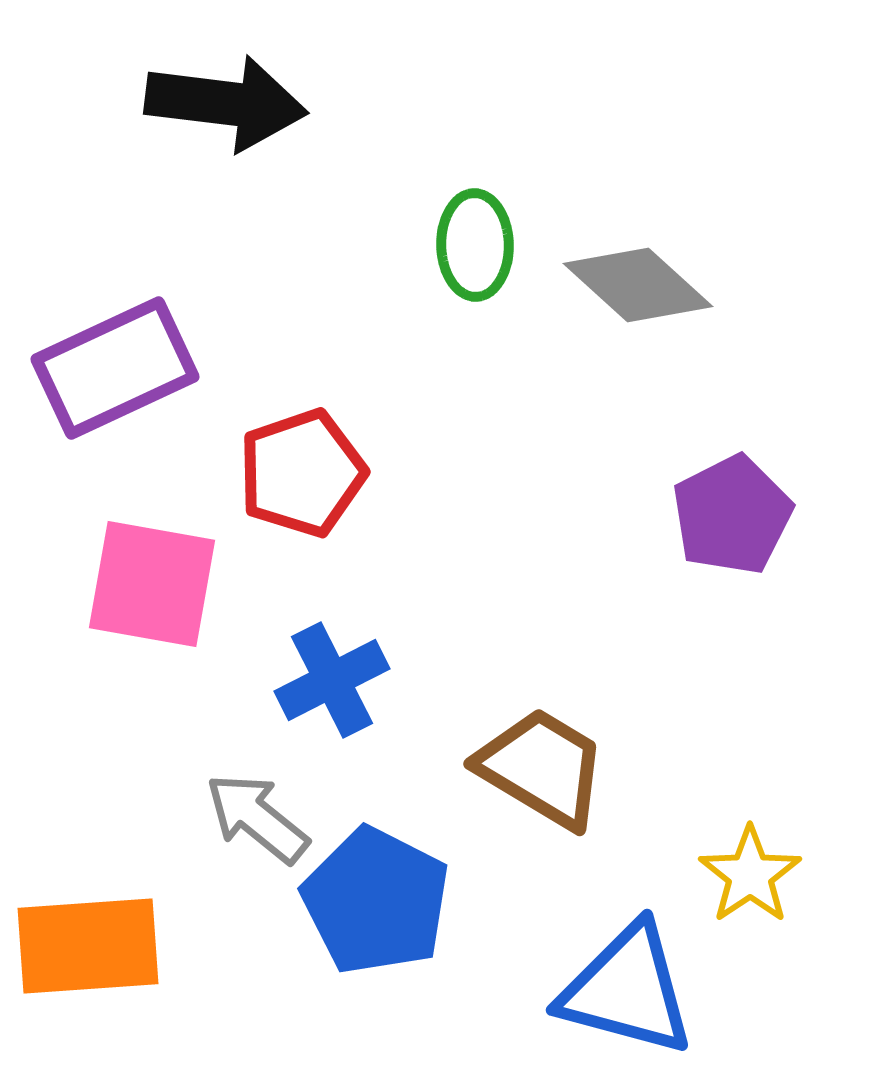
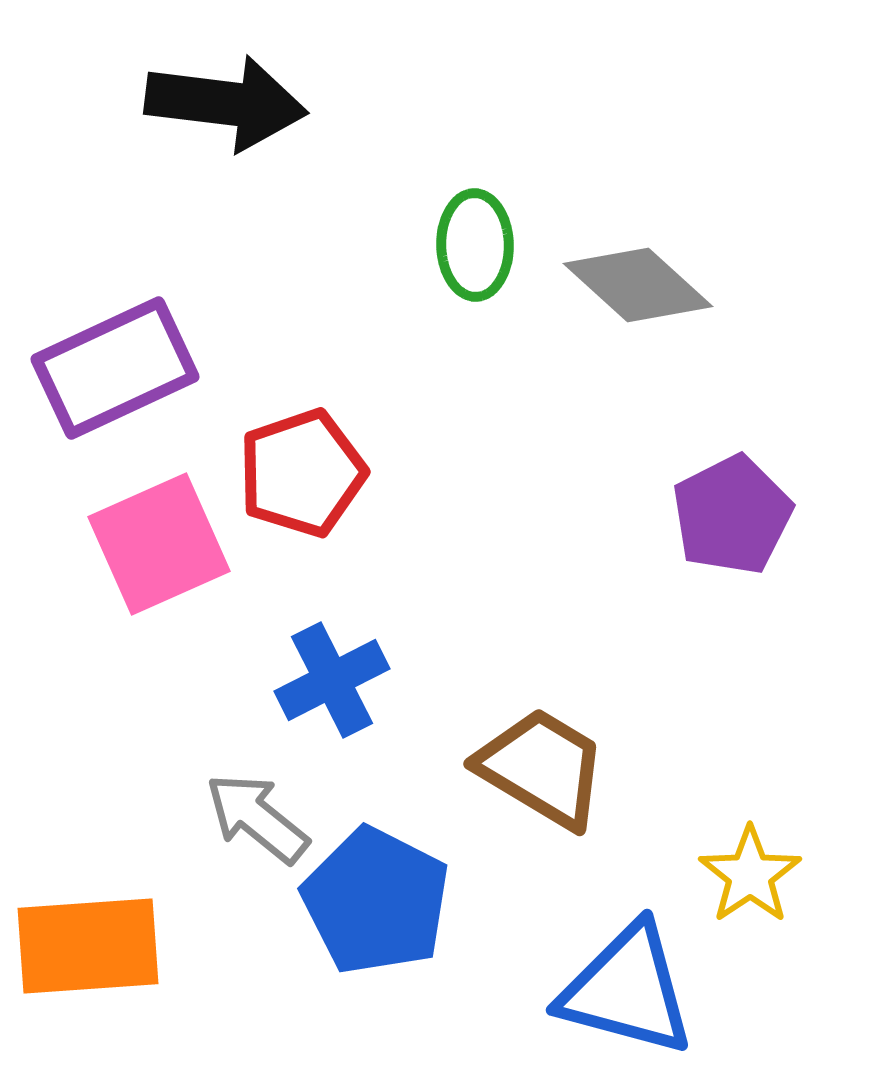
pink square: moved 7 px right, 40 px up; rotated 34 degrees counterclockwise
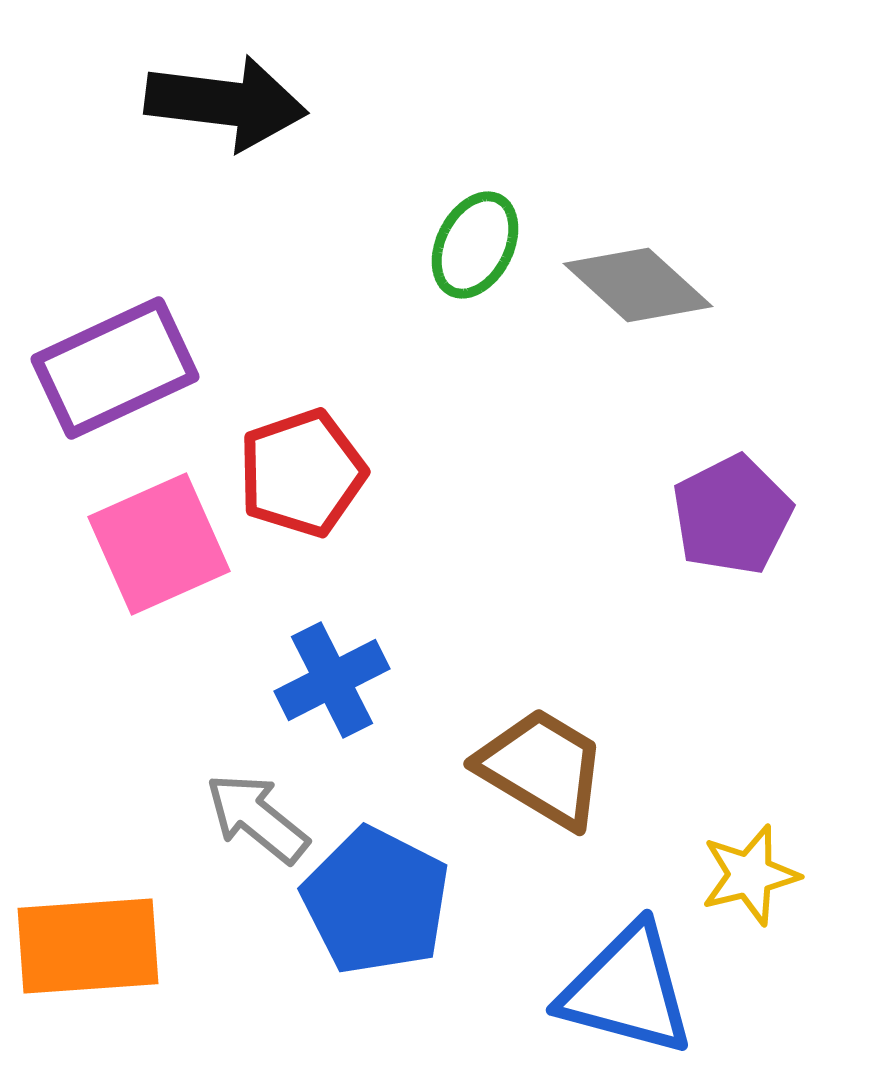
green ellipse: rotated 28 degrees clockwise
yellow star: rotated 20 degrees clockwise
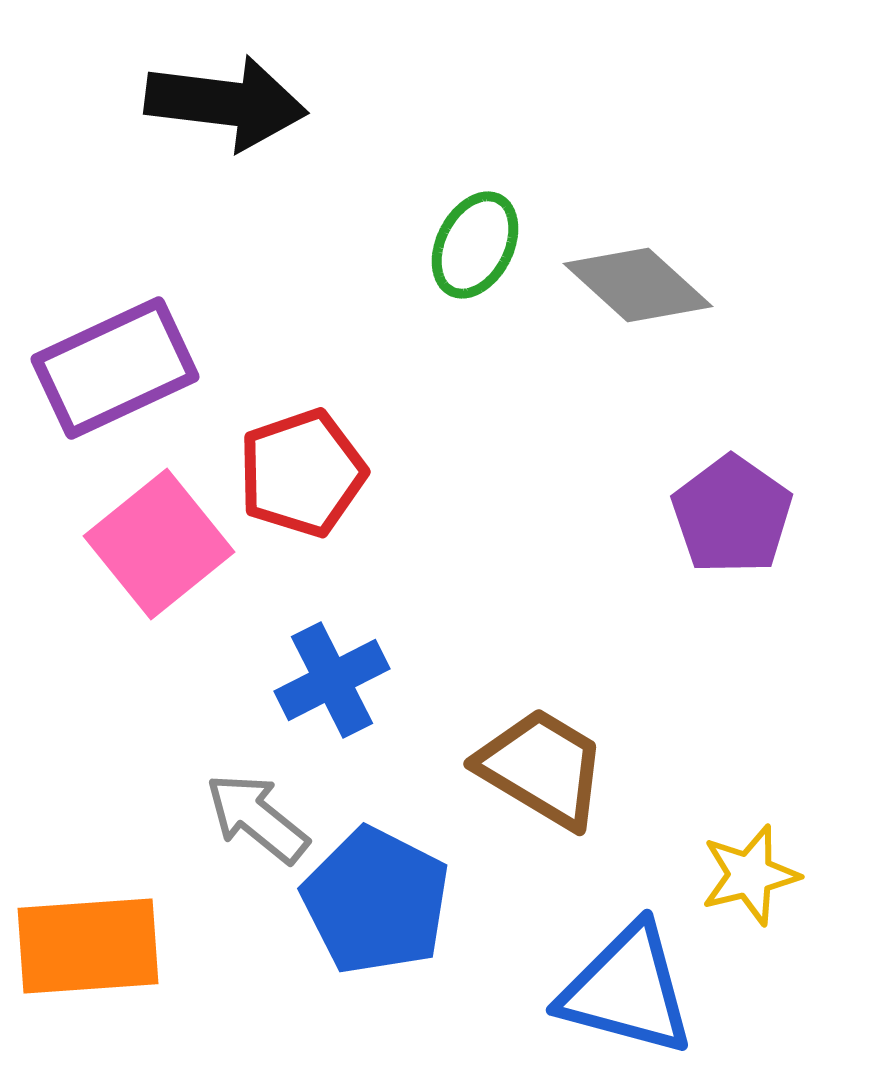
purple pentagon: rotated 10 degrees counterclockwise
pink square: rotated 15 degrees counterclockwise
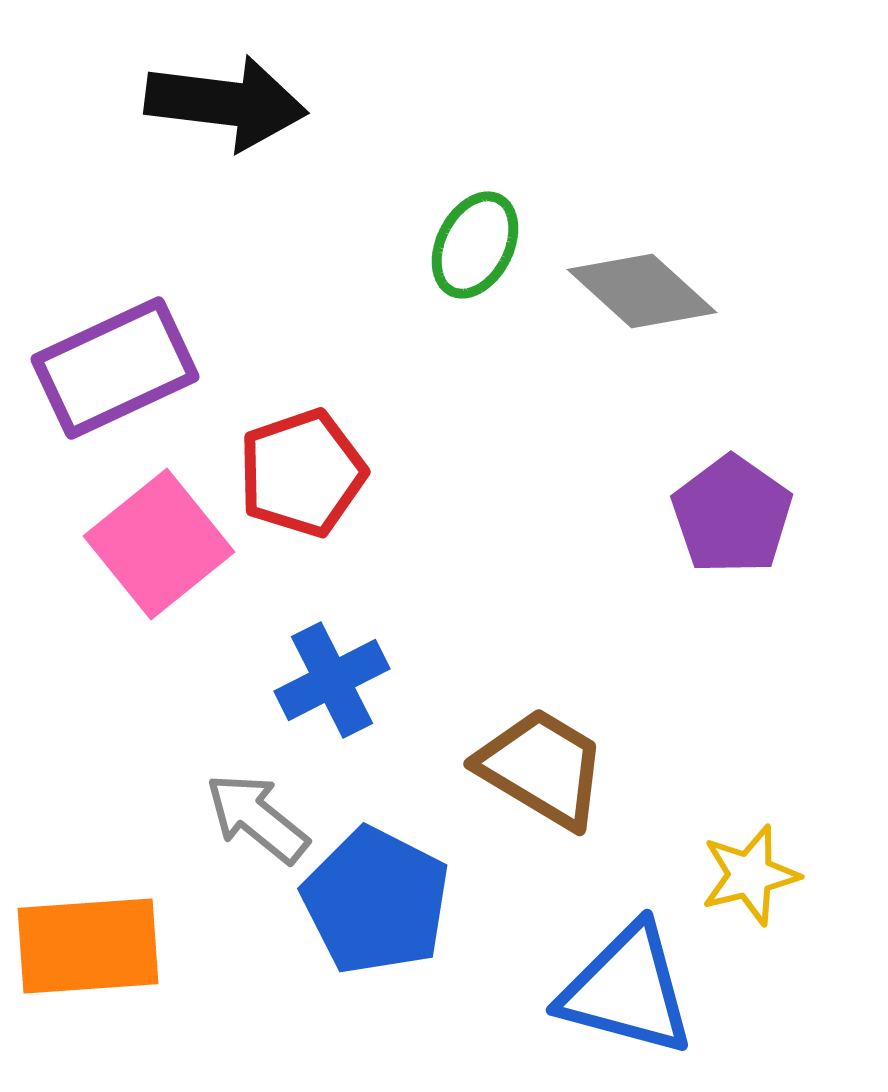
gray diamond: moved 4 px right, 6 px down
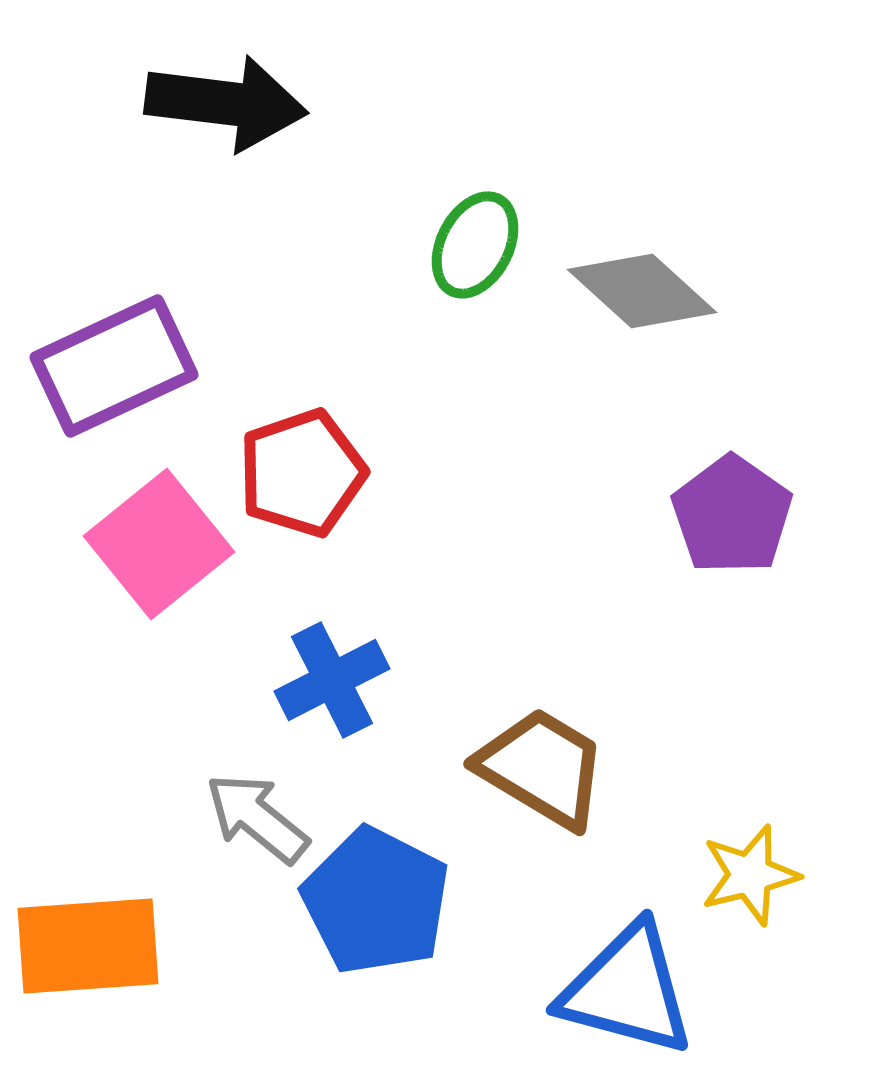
purple rectangle: moved 1 px left, 2 px up
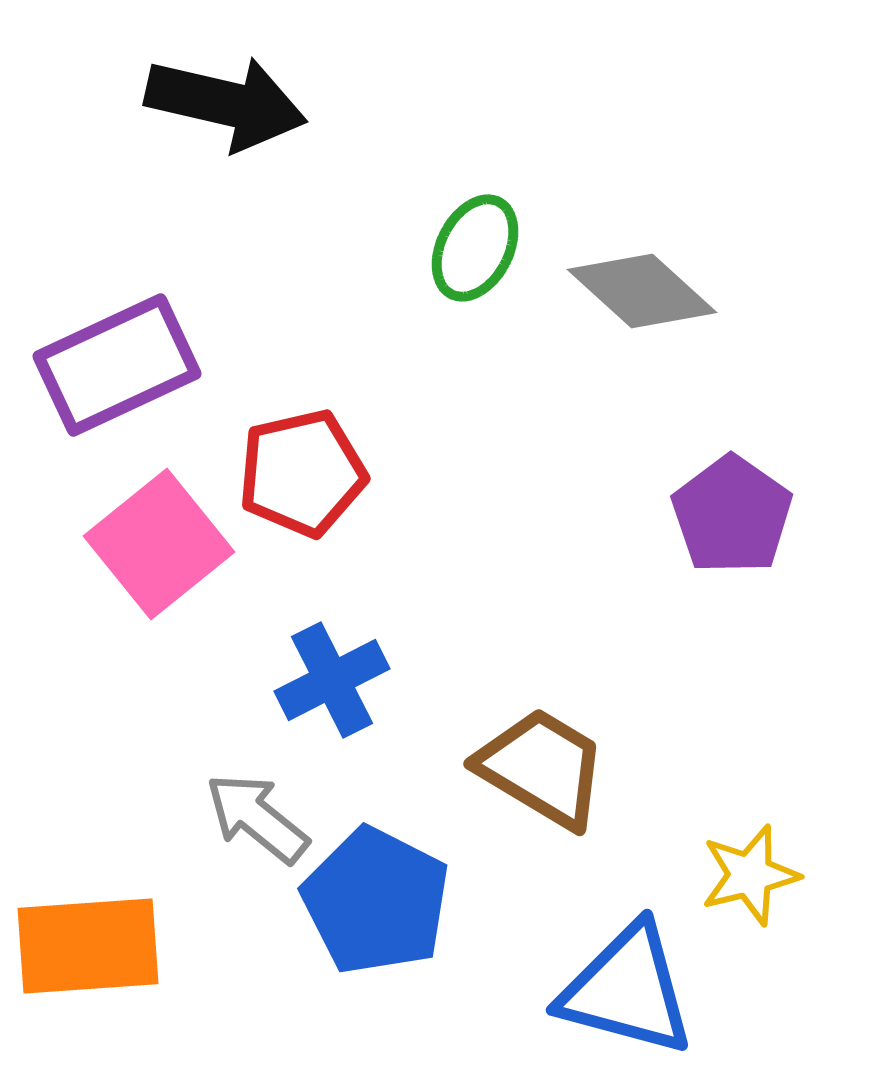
black arrow: rotated 6 degrees clockwise
green ellipse: moved 3 px down
purple rectangle: moved 3 px right, 1 px up
red pentagon: rotated 6 degrees clockwise
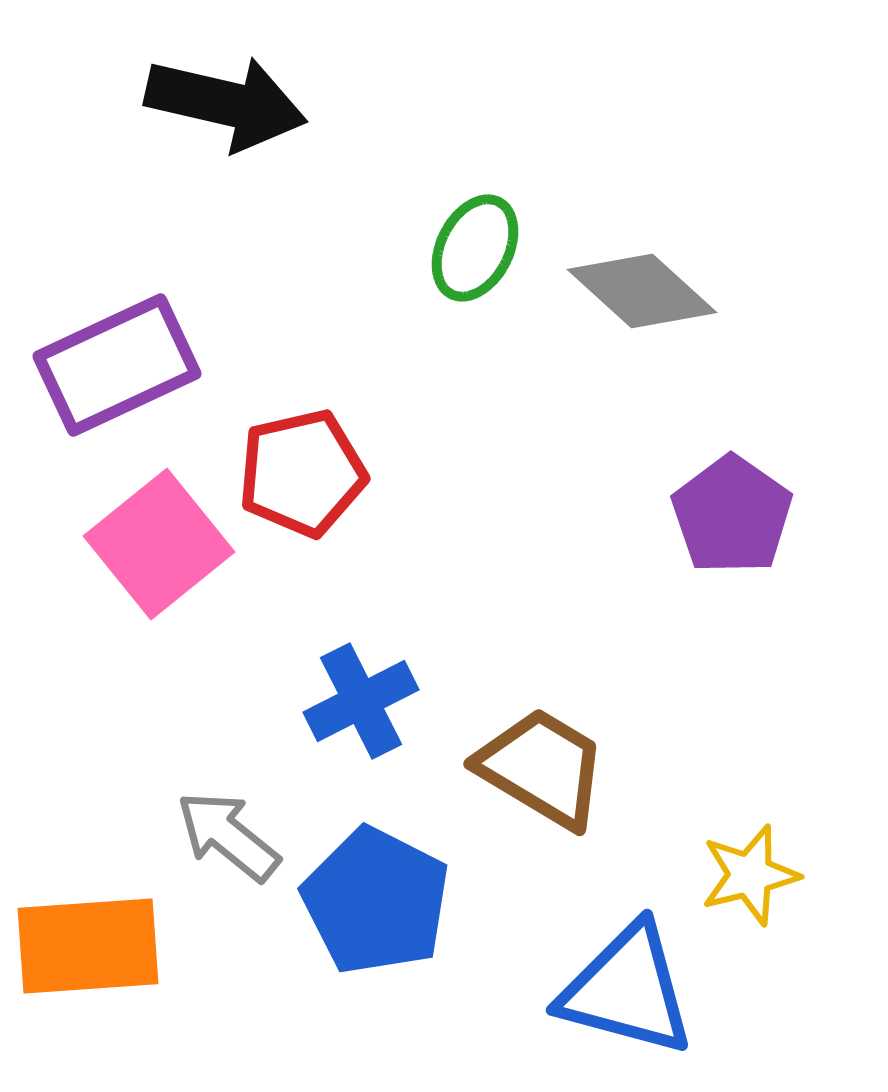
blue cross: moved 29 px right, 21 px down
gray arrow: moved 29 px left, 18 px down
